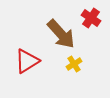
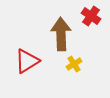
red cross: moved 2 px up
brown arrow: rotated 140 degrees counterclockwise
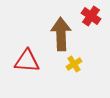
red triangle: rotated 36 degrees clockwise
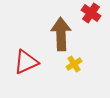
red cross: moved 3 px up
red triangle: moved 1 px left, 1 px down; rotated 28 degrees counterclockwise
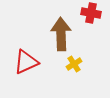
red cross: rotated 24 degrees counterclockwise
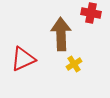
red triangle: moved 3 px left, 3 px up
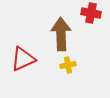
yellow cross: moved 6 px left, 1 px down; rotated 21 degrees clockwise
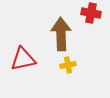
red triangle: rotated 12 degrees clockwise
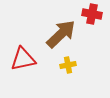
red cross: moved 1 px right, 1 px down
brown arrow: rotated 48 degrees clockwise
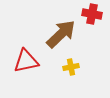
red triangle: moved 3 px right, 2 px down
yellow cross: moved 3 px right, 2 px down
